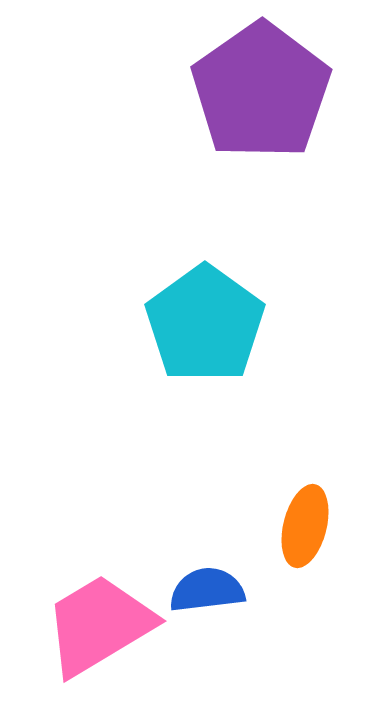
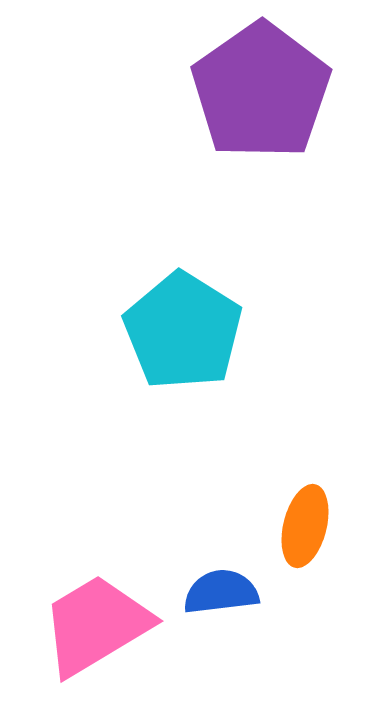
cyan pentagon: moved 22 px left, 7 px down; rotated 4 degrees counterclockwise
blue semicircle: moved 14 px right, 2 px down
pink trapezoid: moved 3 px left
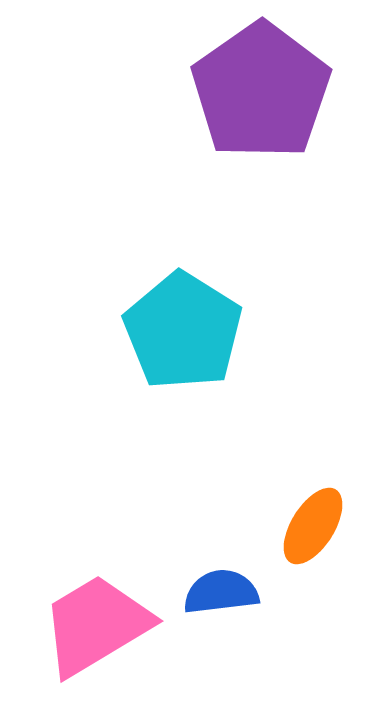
orange ellipse: moved 8 px right; rotated 18 degrees clockwise
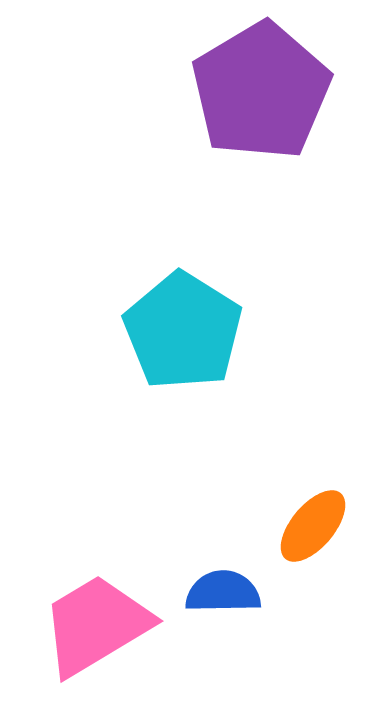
purple pentagon: rotated 4 degrees clockwise
orange ellipse: rotated 8 degrees clockwise
blue semicircle: moved 2 px right; rotated 6 degrees clockwise
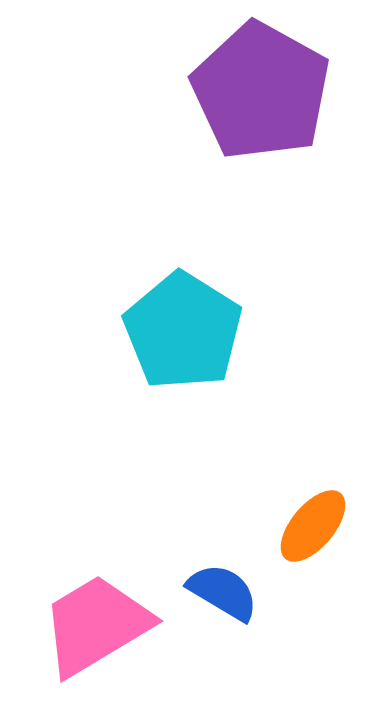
purple pentagon: rotated 12 degrees counterclockwise
blue semicircle: rotated 32 degrees clockwise
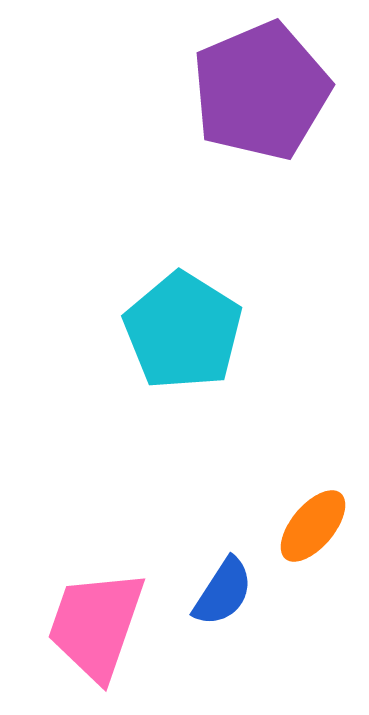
purple pentagon: rotated 20 degrees clockwise
blue semicircle: rotated 92 degrees clockwise
pink trapezoid: rotated 40 degrees counterclockwise
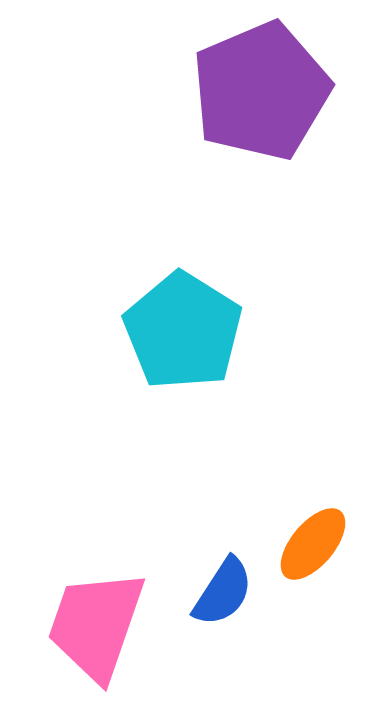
orange ellipse: moved 18 px down
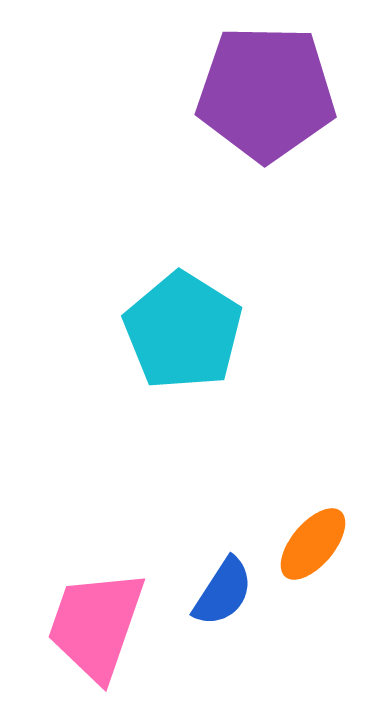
purple pentagon: moved 5 px right, 2 px down; rotated 24 degrees clockwise
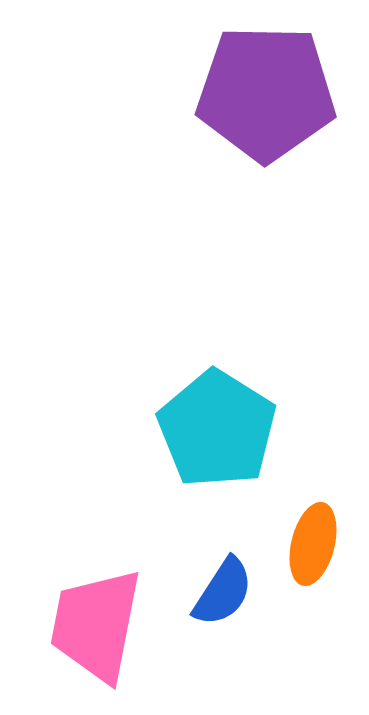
cyan pentagon: moved 34 px right, 98 px down
orange ellipse: rotated 26 degrees counterclockwise
pink trapezoid: rotated 8 degrees counterclockwise
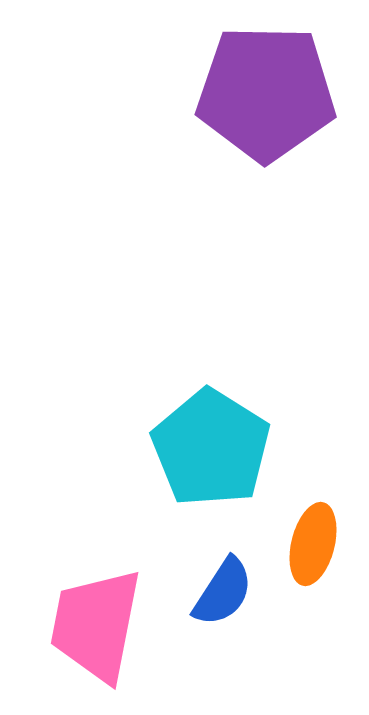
cyan pentagon: moved 6 px left, 19 px down
